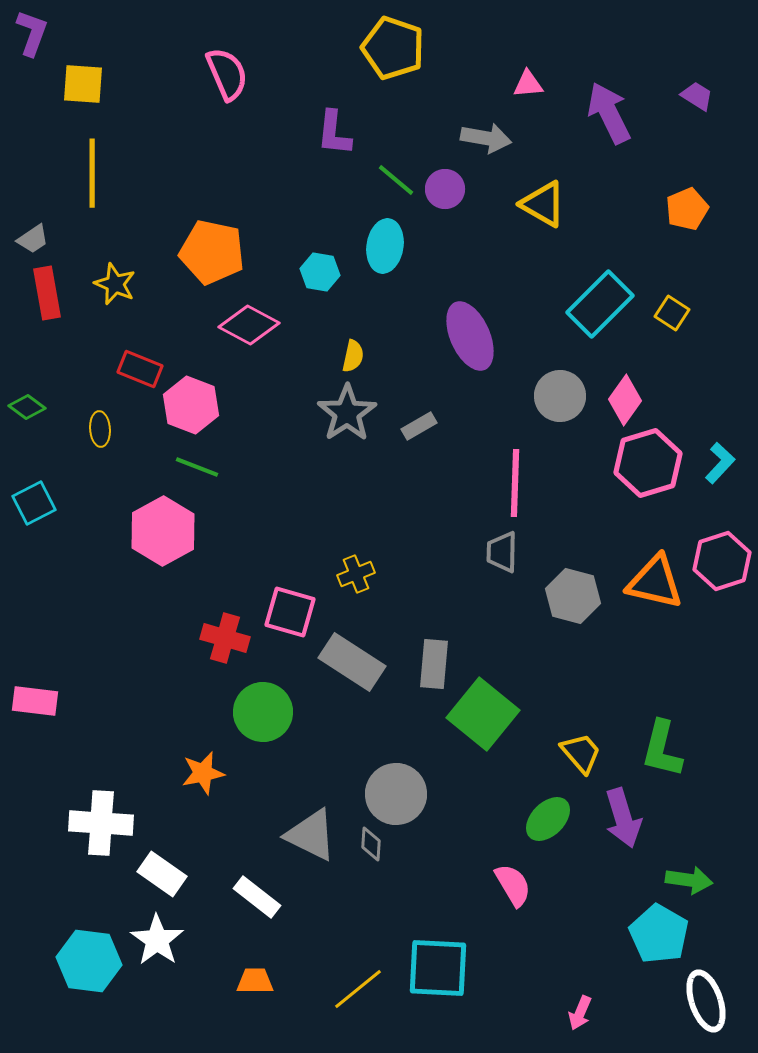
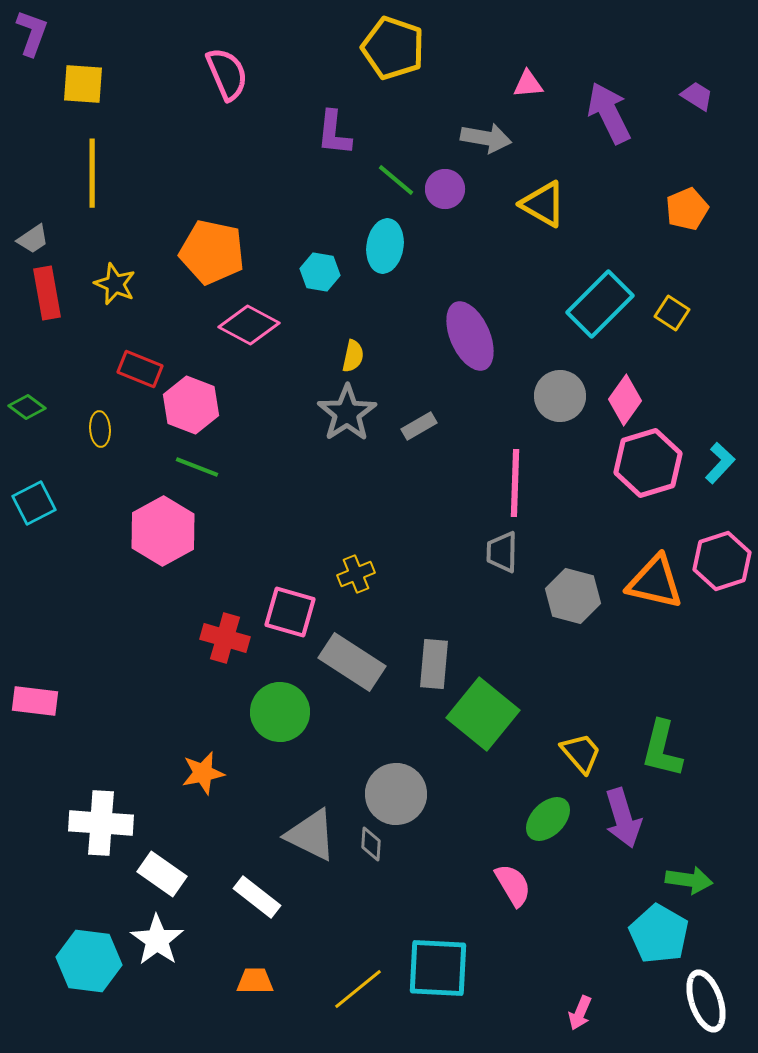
green circle at (263, 712): moved 17 px right
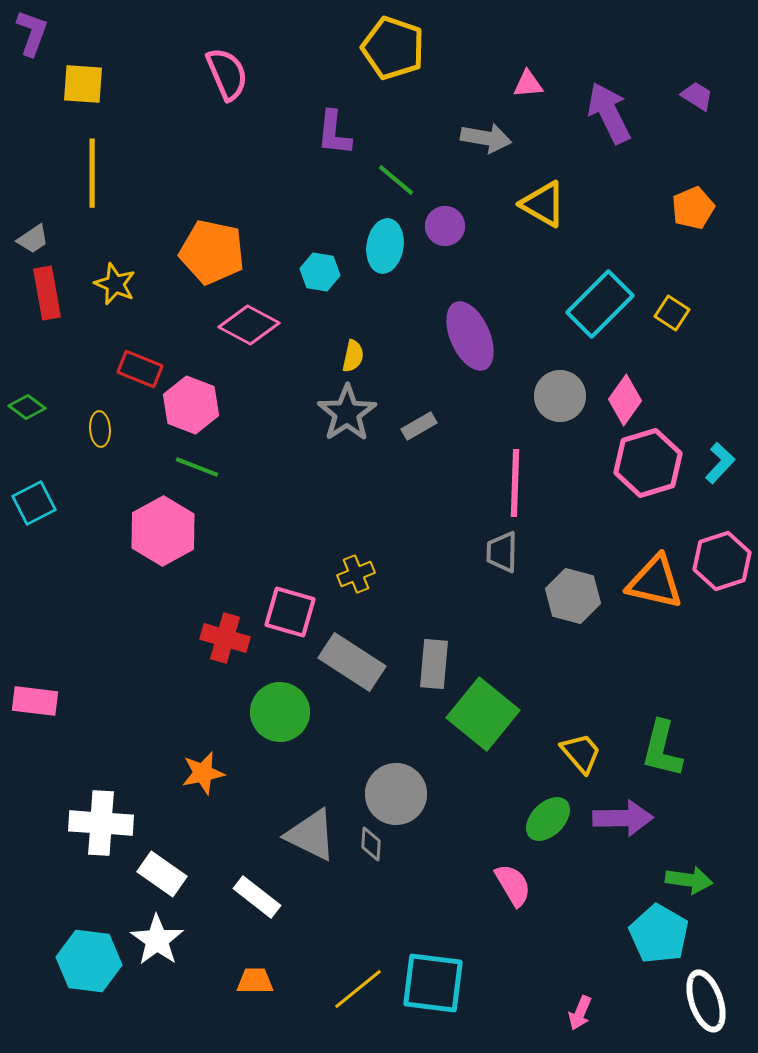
purple circle at (445, 189): moved 37 px down
orange pentagon at (687, 209): moved 6 px right, 1 px up
purple arrow at (623, 818): rotated 74 degrees counterclockwise
cyan square at (438, 968): moved 5 px left, 15 px down; rotated 4 degrees clockwise
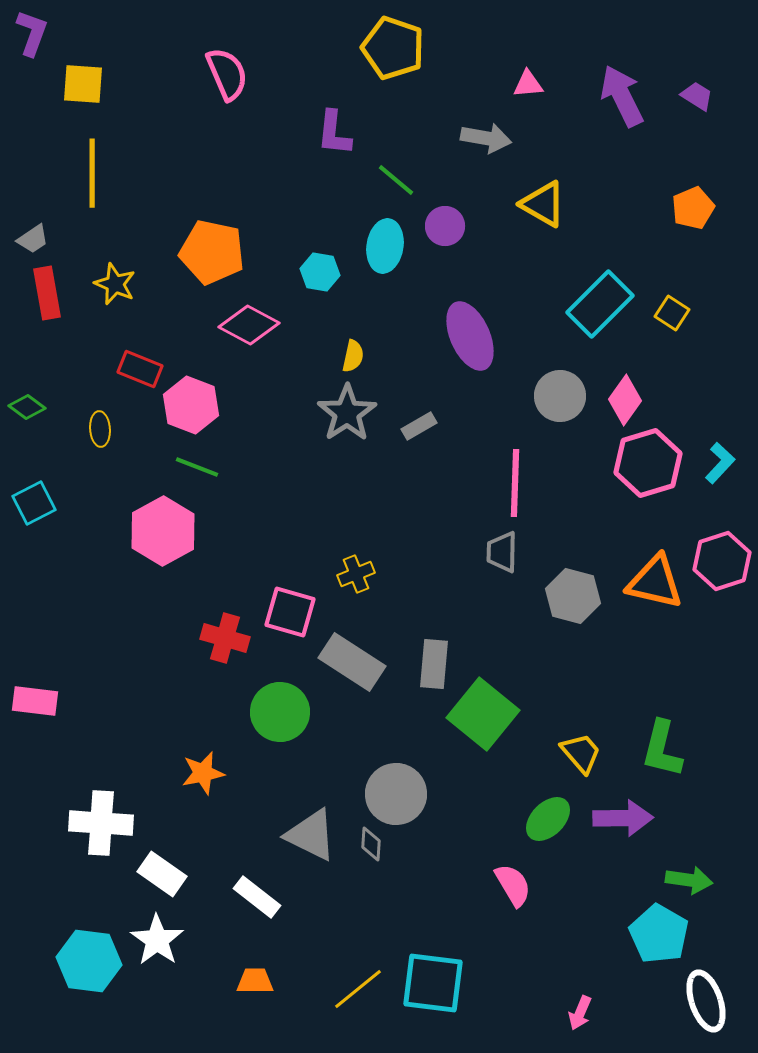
purple arrow at (609, 113): moved 13 px right, 17 px up
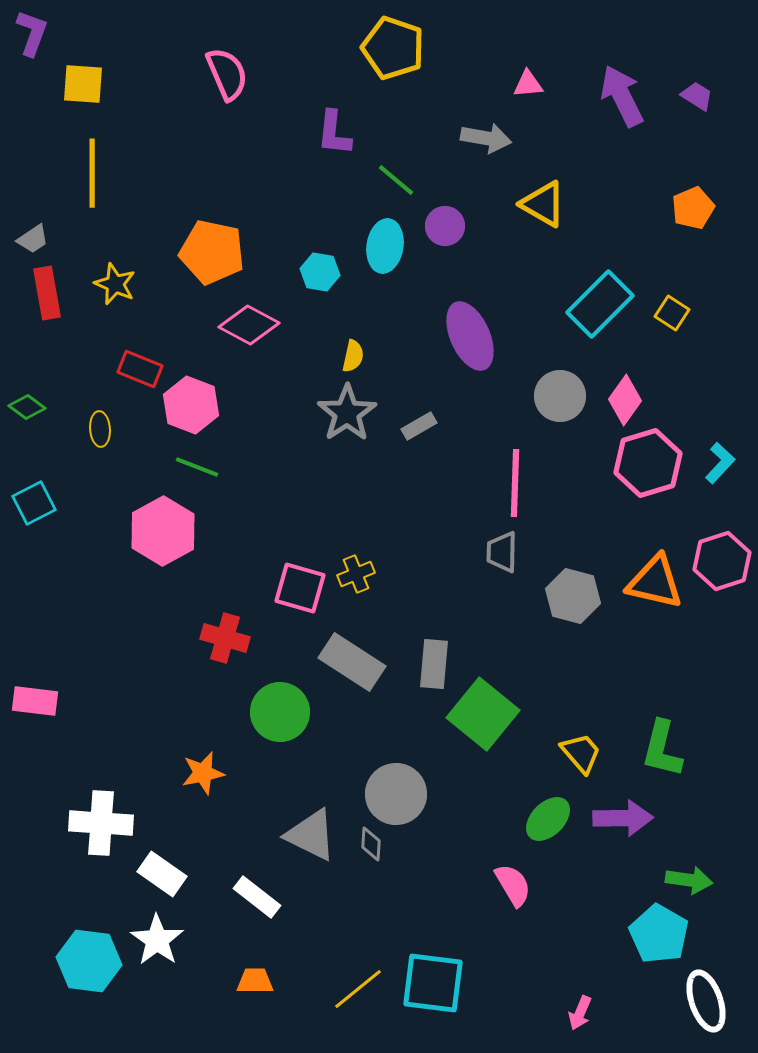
pink square at (290, 612): moved 10 px right, 24 px up
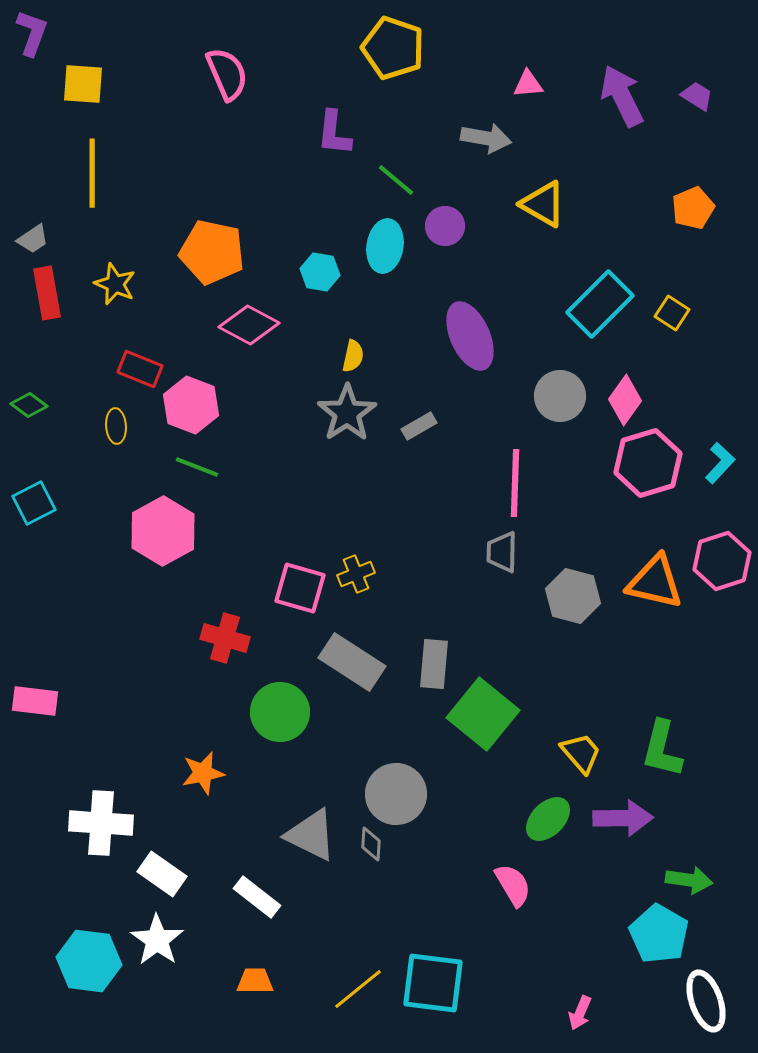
green diamond at (27, 407): moved 2 px right, 2 px up
yellow ellipse at (100, 429): moved 16 px right, 3 px up
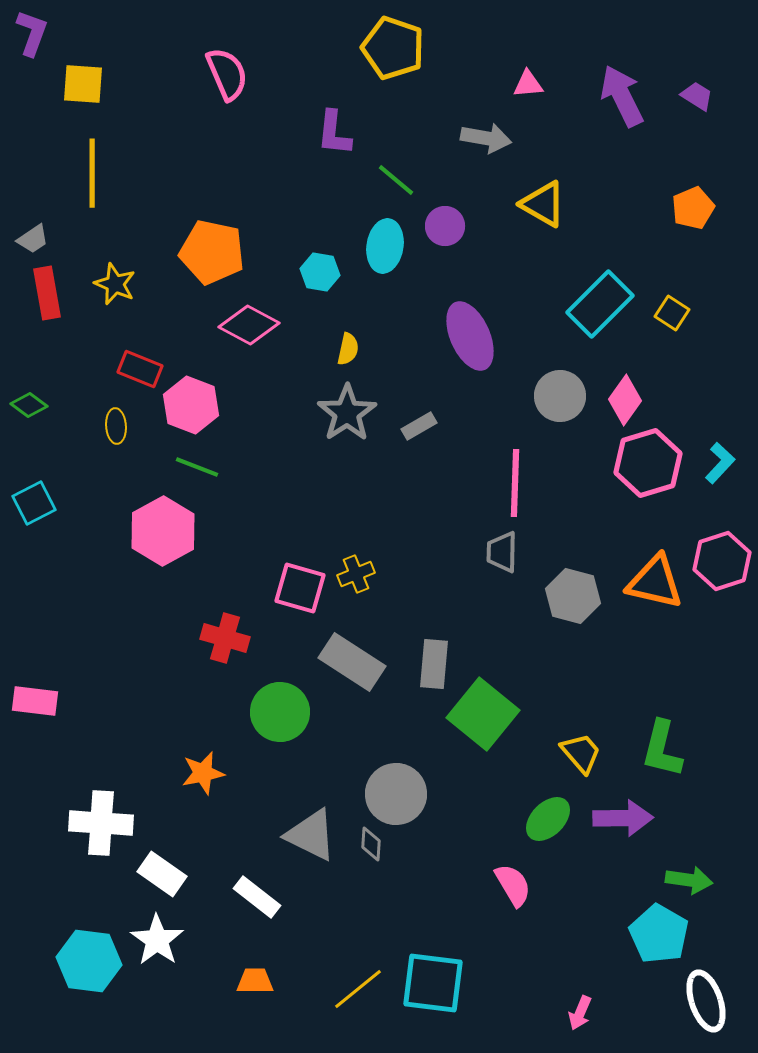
yellow semicircle at (353, 356): moved 5 px left, 7 px up
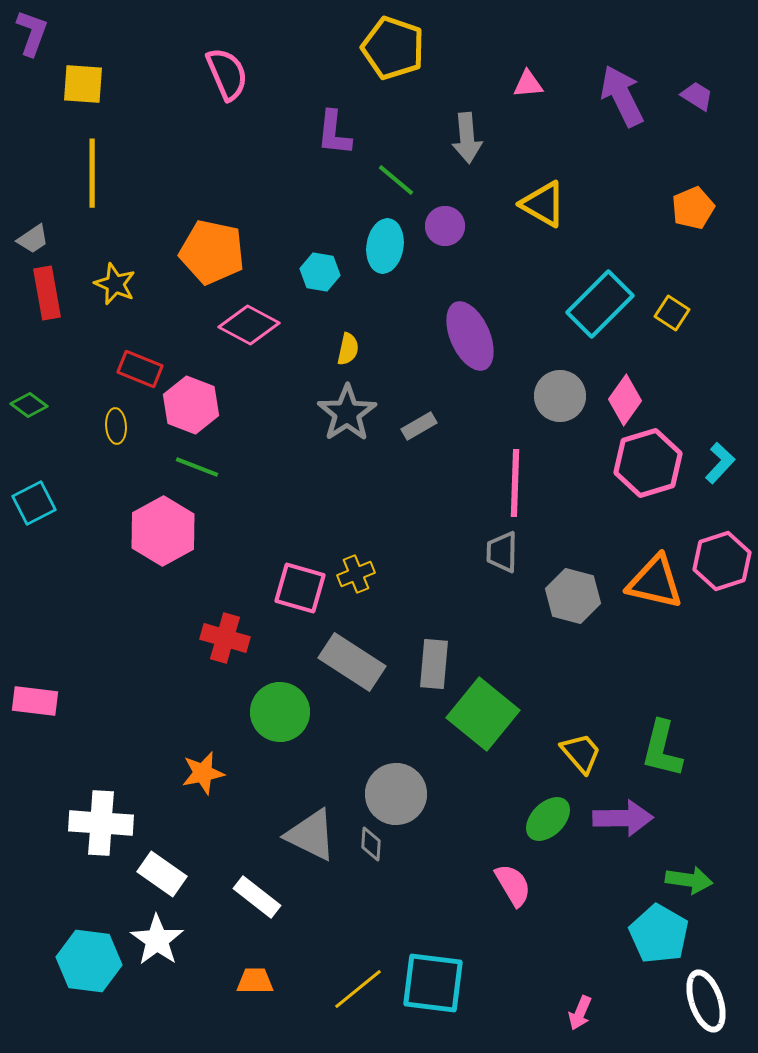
gray arrow at (486, 138): moved 19 px left; rotated 75 degrees clockwise
